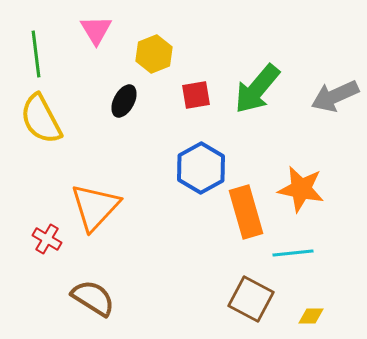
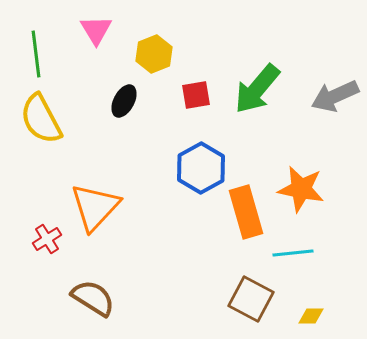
red cross: rotated 28 degrees clockwise
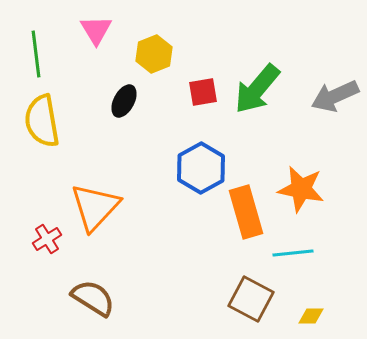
red square: moved 7 px right, 3 px up
yellow semicircle: moved 1 px right, 2 px down; rotated 18 degrees clockwise
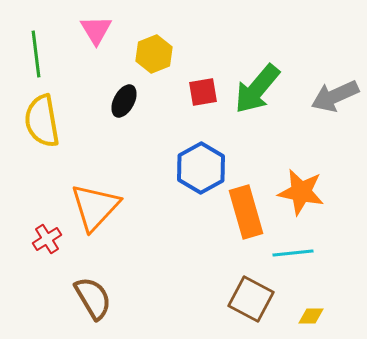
orange star: moved 3 px down
brown semicircle: rotated 27 degrees clockwise
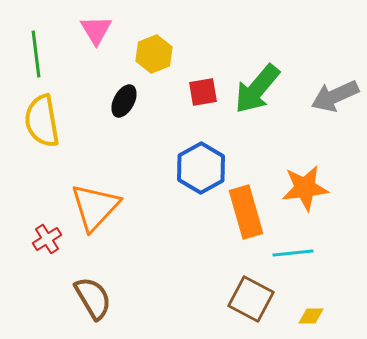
orange star: moved 4 px right, 4 px up; rotated 18 degrees counterclockwise
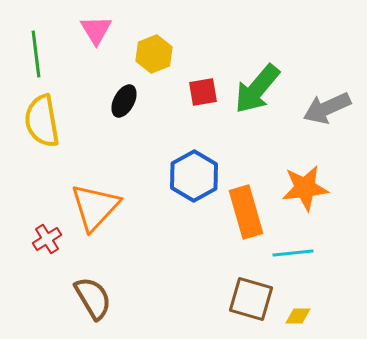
gray arrow: moved 8 px left, 12 px down
blue hexagon: moved 7 px left, 8 px down
brown square: rotated 12 degrees counterclockwise
yellow diamond: moved 13 px left
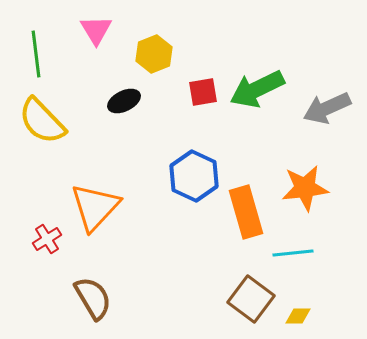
green arrow: rotated 24 degrees clockwise
black ellipse: rotated 36 degrees clockwise
yellow semicircle: rotated 34 degrees counterclockwise
blue hexagon: rotated 6 degrees counterclockwise
brown square: rotated 21 degrees clockwise
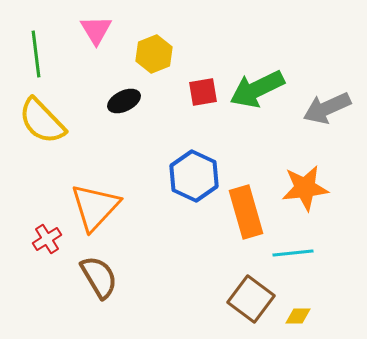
brown semicircle: moved 6 px right, 21 px up
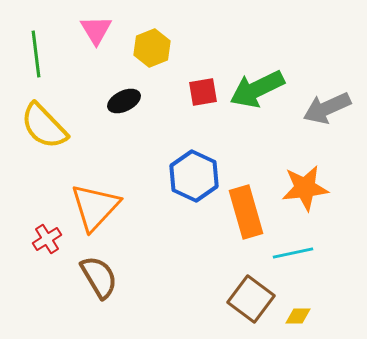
yellow hexagon: moved 2 px left, 6 px up
yellow semicircle: moved 2 px right, 5 px down
cyan line: rotated 6 degrees counterclockwise
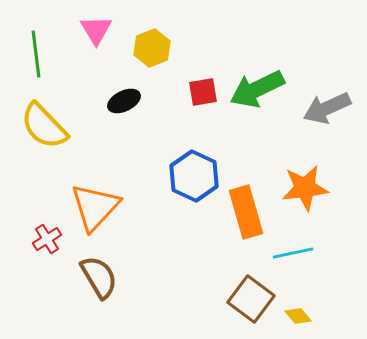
yellow diamond: rotated 52 degrees clockwise
